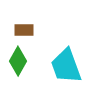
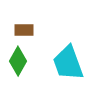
cyan trapezoid: moved 2 px right, 3 px up
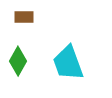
brown rectangle: moved 13 px up
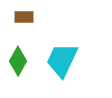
cyan trapezoid: moved 6 px left, 3 px up; rotated 45 degrees clockwise
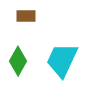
brown rectangle: moved 2 px right, 1 px up
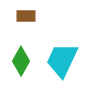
green diamond: moved 3 px right
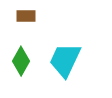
cyan trapezoid: moved 3 px right
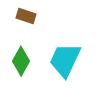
brown rectangle: rotated 18 degrees clockwise
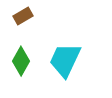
brown rectangle: moved 3 px left; rotated 48 degrees counterclockwise
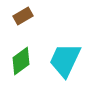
green diamond: rotated 24 degrees clockwise
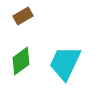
cyan trapezoid: moved 3 px down
